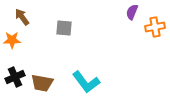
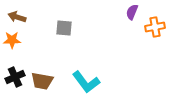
brown arrow: moved 5 px left; rotated 36 degrees counterclockwise
brown trapezoid: moved 2 px up
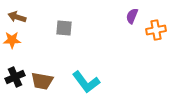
purple semicircle: moved 4 px down
orange cross: moved 1 px right, 3 px down
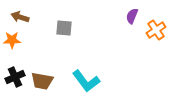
brown arrow: moved 3 px right
orange cross: rotated 24 degrees counterclockwise
cyan L-shape: moved 1 px up
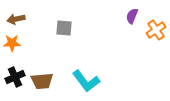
brown arrow: moved 4 px left, 2 px down; rotated 30 degrees counterclockwise
orange star: moved 3 px down
brown trapezoid: rotated 15 degrees counterclockwise
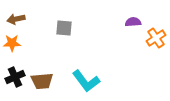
purple semicircle: moved 1 px right, 6 px down; rotated 63 degrees clockwise
orange cross: moved 8 px down
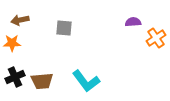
brown arrow: moved 4 px right, 1 px down
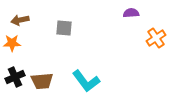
purple semicircle: moved 2 px left, 9 px up
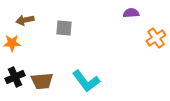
brown arrow: moved 5 px right
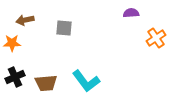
brown trapezoid: moved 4 px right, 2 px down
